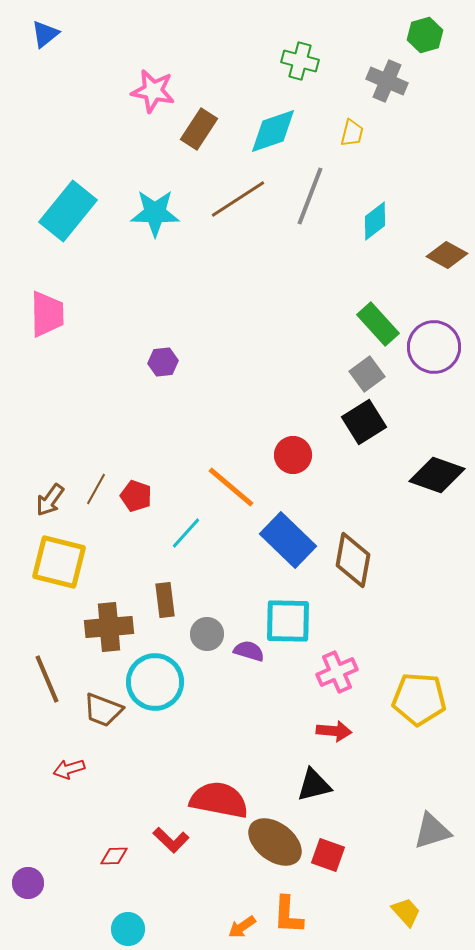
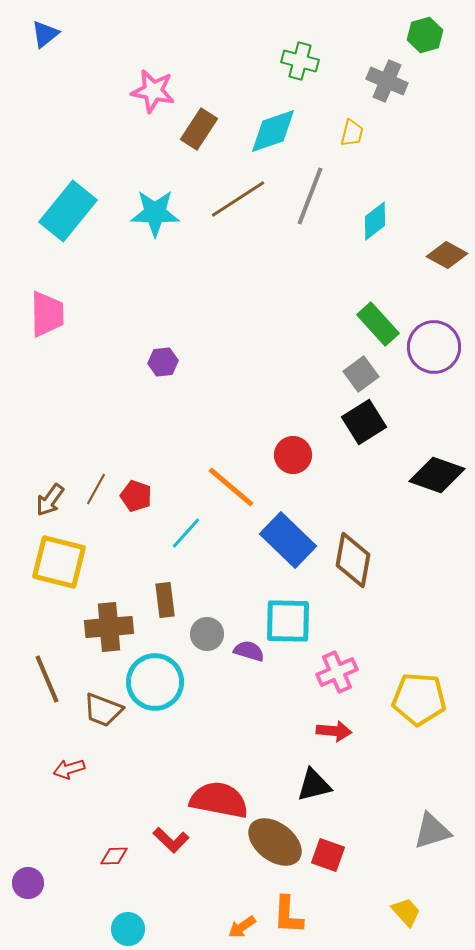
gray square at (367, 374): moved 6 px left
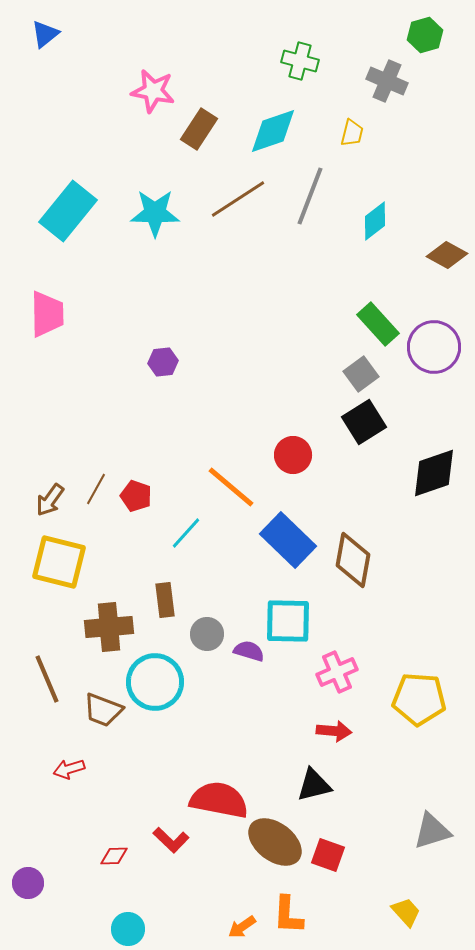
black diamond at (437, 475): moved 3 px left, 2 px up; rotated 38 degrees counterclockwise
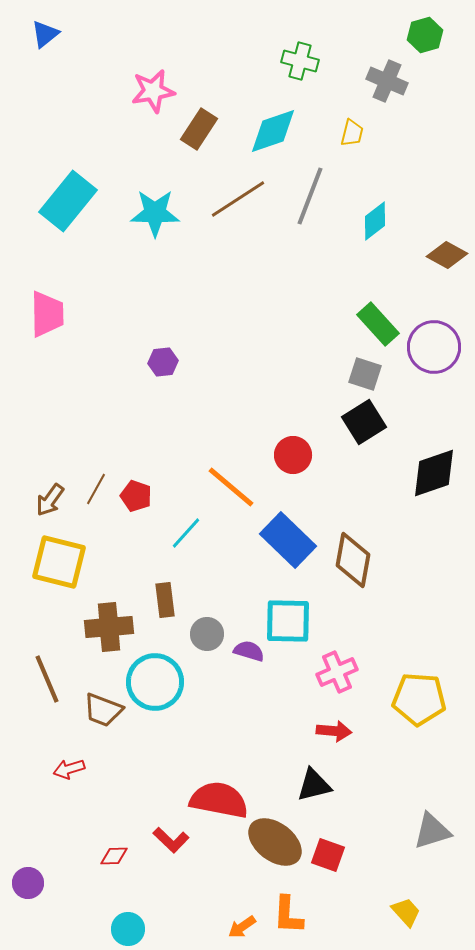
pink star at (153, 91): rotated 21 degrees counterclockwise
cyan rectangle at (68, 211): moved 10 px up
gray square at (361, 374): moved 4 px right; rotated 36 degrees counterclockwise
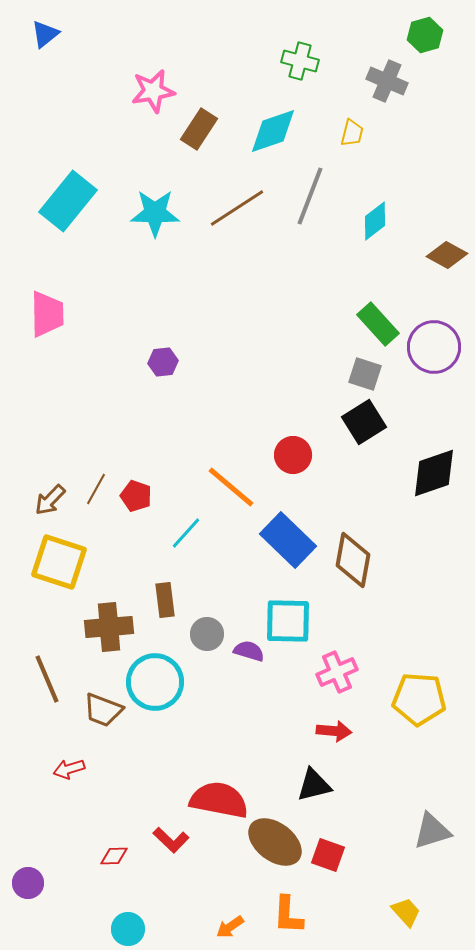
brown line at (238, 199): moved 1 px left, 9 px down
brown arrow at (50, 500): rotated 8 degrees clockwise
yellow square at (59, 562): rotated 4 degrees clockwise
orange arrow at (242, 927): moved 12 px left
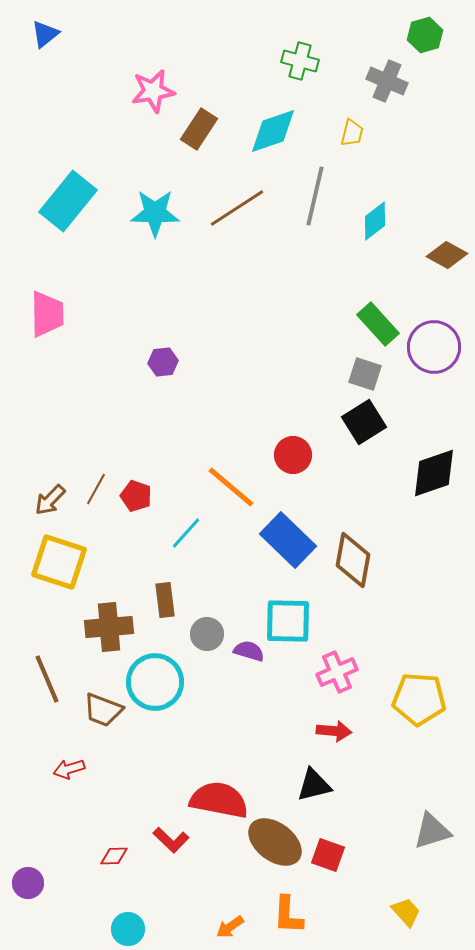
gray line at (310, 196): moved 5 px right; rotated 8 degrees counterclockwise
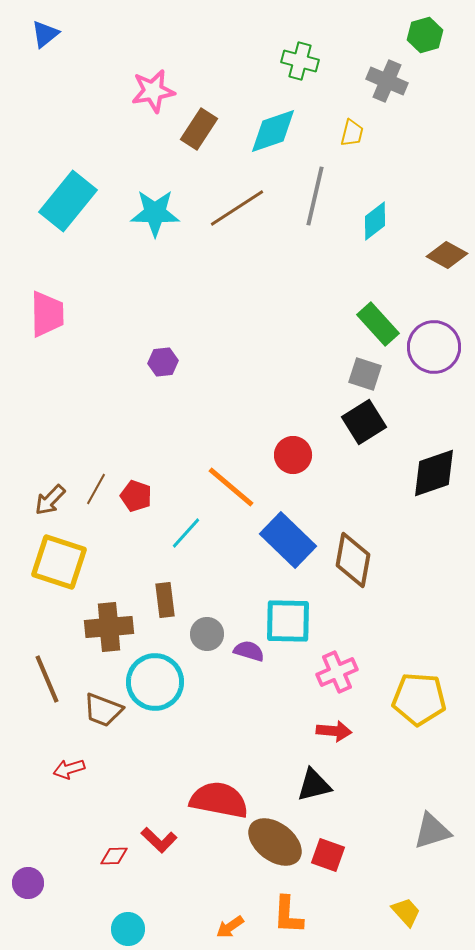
red L-shape at (171, 840): moved 12 px left
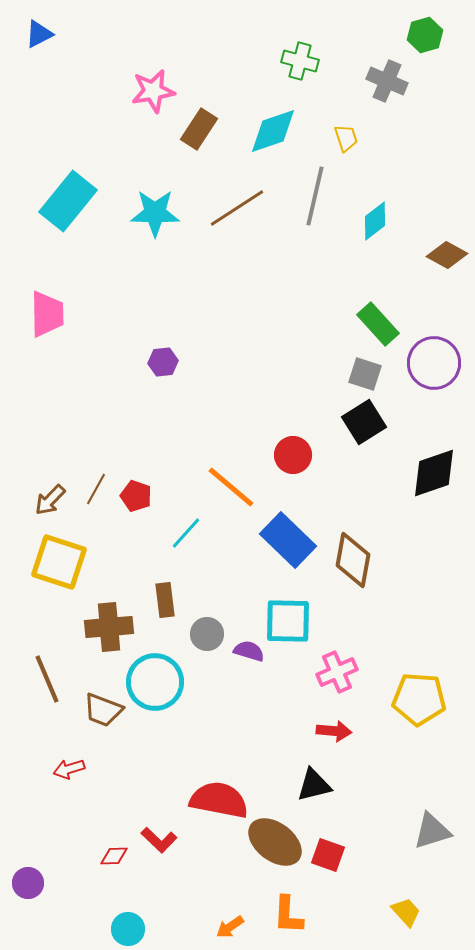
blue triangle at (45, 34): moved 6 px left; rotated 12 degrees clockwise
yellow trapezoid at (352, 133): moved 6 px left, 5 px down; rotated 32 degrees counterclockwise
purple circle at (434, 347): moved 16 px down
